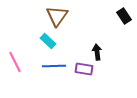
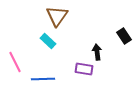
black rectangle: moved 20 px down
blue line: moved 11 px left, 13 px down
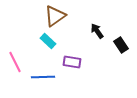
brown triangle: moved 2 px left; rotated 20 degrees clockwise
black rectangle: moved 3 px left, 9 px down
black arrow: moved 21 px up; rotated 28 degrees counterclockwise
purple rectangle: moved 12 px left, 7 px up
blue line: moved 2 px up
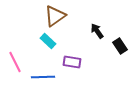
black rectangle: moved 1 px left, 1 px down
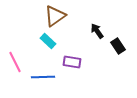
black rectangle: moved 2 px left
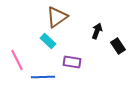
brown triangle: moved 2 px right, 1 px down
black arrow: rotated 56 degrees clockwise
pink line: moved 2 px right, 2 px up
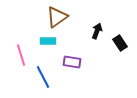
cyan rectangle: rotated 42 degrees counterclockwise
black rectangle: moved 2 px right, 3 px up
pink line: moved 4 px right, 5 px up; rotated 10 degrees clockwise
blue line: rotated 65 degrees clockwise
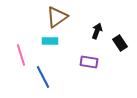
cyan rectangle: moved 2 px right
purple rectangle: moved 17 px right
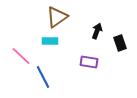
black rectangle: rotated 14 degrees clockwise
pink line: moved 1 px down; rotated 30 degrees counterclockwise
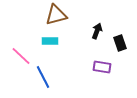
brown triangle: moved 1 px left, 2 px up; rotated 20 degrees clockwise
purple rectangle: moved 13 px right, 5 px down
